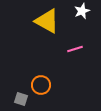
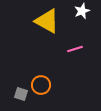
gray square: moved 5 px up
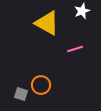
yellow triangle: moved 2 px down
